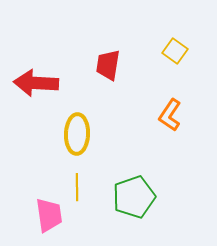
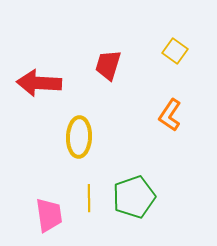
red trapezoid: rotated 8 degrees clockwise
red arrow: moved 3 px right
yellow ellipse: moved 2 px right, 3 px down
yellow line: moved 12 px right, 11 px down
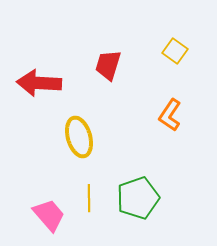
yellow ellipse: rotated 18 degrees counterclockwise
green pentagon: moved 4 px right, 1 px down
pink trapezoid: rotated 33 degrees counterclockwise
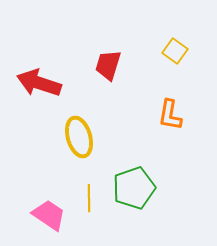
red arrow: rotated 15 degrees clockwise
orange L-shape: rotated 24 degrees counterclockwise
green pentagon: moved 4 px left, 10 px up
pink trapezoid: rotated 15 degrees counterclockwise
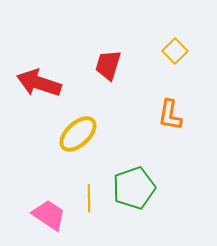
yellow square: rotated 10 degrees clockwise
yellow ellipse: moved 1 px left, 3 px up; rotated 63 degrees clockwise
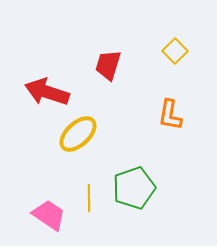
red arrow: moved 8 px right, 9 px down
